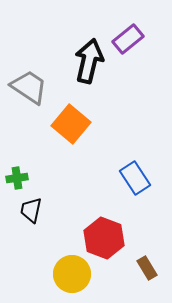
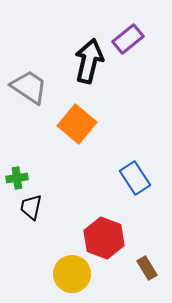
orange square: moved 6 px right
black trapezoid: moved 3 px up
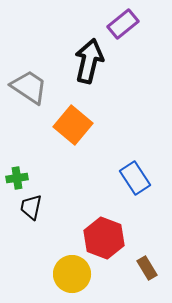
purple rectangle: moved 5 px left, 15 px up
orange square: moved 4 px left, 1 px down
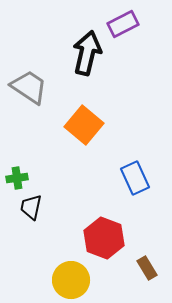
purple rectangle: rotated 12 degrees clockwise
black arrow: moved 2 px left, 8 px up
orange square: moved 11 px right
blue rectangle: rotated 8 degrees clockwise
yellow circle: moved 1 px left, 6 px down
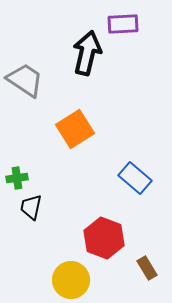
purple rectangle: rotated 24 degrees clockwise
gray trapezoid: moved 4 px left, 7 px up
orange square: moved 9 px left, 4 px down; rotated 18 degrees clockwise
blue rectangle: rotated 24 degrees counterclockwise
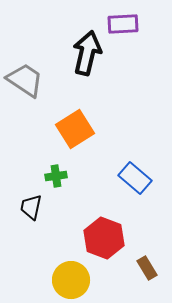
green cross: moved 39 px right, 2 px up
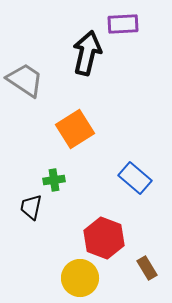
green cross: moved 2 px left, 4 px down
yellow circle: moved 9 px right, 2 px up
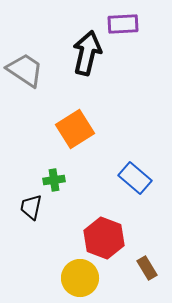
gray trapezoid: moved 10 px up
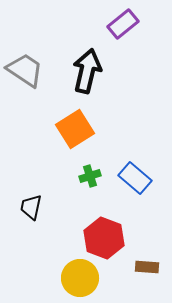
purple rectangle: rotated 36 degrees counterclockwise
black arrow: moved 18 px down
green cross: moved 36 px right, 4 px up; rotated 10 degrees counterclockwise
brown rectangle: moved 1 px up; rotated 55 degrees counterclockwise
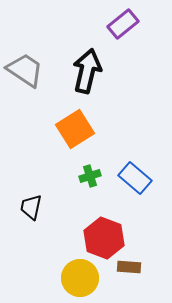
brown rectangle: moved 18 px left
